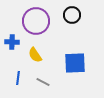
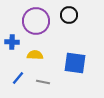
black circle: moved 3 px left
yellow semicircle: rotated 126 degrees clockwise
blue square: rotated 10 degrees clockwise
blue line: rotated 32 degrees clockwise
gray line: rotated 16 degrees counterclockwise
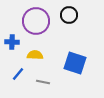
blue square: rotated 10 degrees clockwise
blue line: moved 4 px up
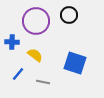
yellow semicircle: rotated 35 degrees clockwise
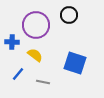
purple circle: moved 4 px down
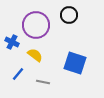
blue cross: rotated 24 degrees clockwise
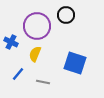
black circle: moved 3 px left
purple circle: moved 1 px right, 1 px down
blue cross: moved 1 px left
yellow semicircle: moved 1 px up; rotated 105 degrees counterclockwise
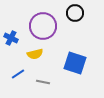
black circle: moved 9 px right, 2 px up
purple circle: moved 6 px right
blue cross: moved 4 px up
yellow semicircle: rotated 126 degrees counterclockwise
blue line: rotated 16 degrees clockwise
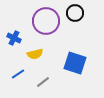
purple circle: moved 3 px right, 5 px up
blue cross: moved 3 px right
gray line: rotated 48 degrees counterclockwise
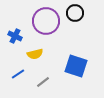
blue cross: moved 1 px right, 2 px up
blue square: moved 1 px right, 3 px down
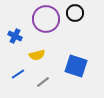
purple circle: moved 2 px up
yellow semicircle: moved 2 px right, 1 px down
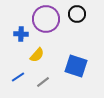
black circle: moved 2 px right, 1 px down
blue cross: moved 6 px right, 2 px up; rotated 24 degrees counterclockwise
yellow semicircle: rotated 35 degrees counterclockwise
blue line: moved 3 px down
